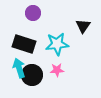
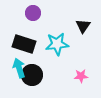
pink star: moved 24 px right, 6 px down
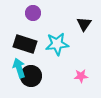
black triangle: moved 1 px right, 2 px up
black rectangle: moved 1 px right
black circle: moved 1 px left, 1 px down
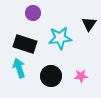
black triangle: moved 5 px right
cyan star: moved 3 px right, 6 px up
black circle: moved 20 px right
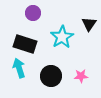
cyan star: moved 2 px right, 1 px up; rotated 25 degrees counterclockwise
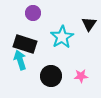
cyan arrow: moved 1 px right, 8 px up
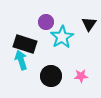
purple circle: moved 13 px right, 9 px down
cyan arrow: moved 1 px right
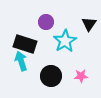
cyan star: moved 3 px right, 4 px down
cyan arrow: moved 1 px down
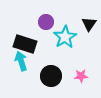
cyan star: moved 4 px up
